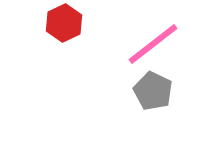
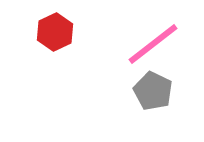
red hexagon: moved 9 px left, 9 px down
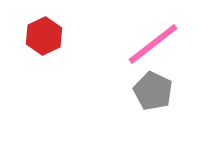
red hexagon: moved 11 px left, 4 px down
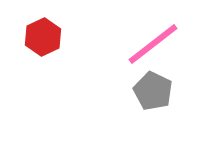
red hexagon: moved 1 px left, 1 px down
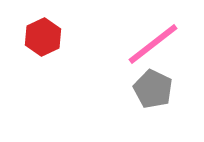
gray pentagon: moved 2 px up
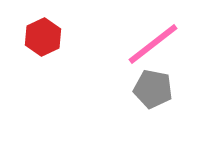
gray pentagon: rotated 15 degrees counterclockwise
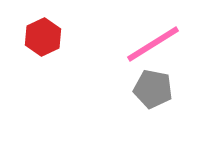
pink line: rotated 6 degrees clockwise
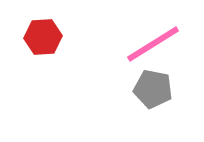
red hexagon: rotated 21 degrees clockwise
